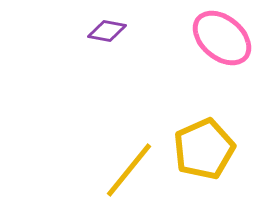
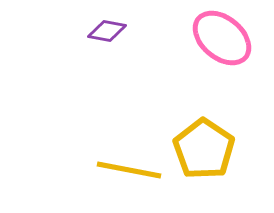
yellow pentagon: rotated 14 degrees counterclockwise
yellow line: rotated 62 degrees clockwise
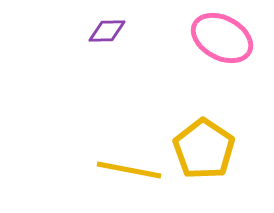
purple diamond: rotated 12 degrees counterclockwise
pink ellipse: rotated 12 degrees counterclockwise
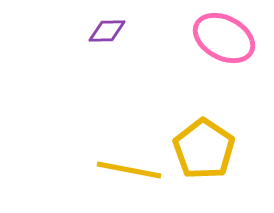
pink ellipse: moved 2 px right
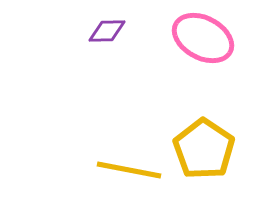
pink ellipse: moved 21 px left
